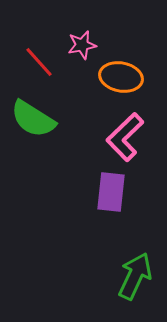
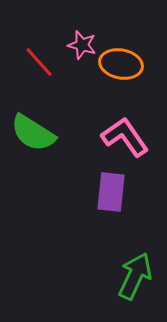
pink star: rotated 28 degrees clockwise
orange ellipse: moved 13 px up
green semicircle: moved 14 px down
pink L-shape: rotated 99 degrees clockwise
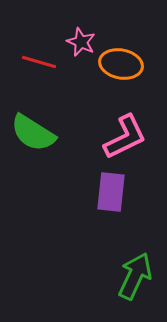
pink star: moved 1 px left, 3 px up; rotated 8 degrees clockwise
red line: rotated 32 degrees counterclockwise
pink L-shape: rotated 99 degrees clockwise
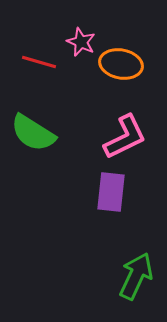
green arrow: moved 1 px right
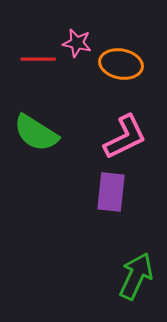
pink star: moved 4 px left, 1 px down; rotated 12 degrees counterclockwise
red line: moved 1 px left, 3 px up; rotated 16 degrees counterclockwise
green semicircle: moved 3 px right
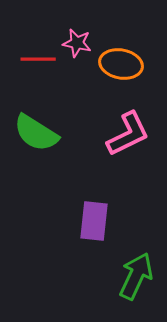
pink L-shape: moved 3 px right, 3 px up
purple rectangle: moved 17 px left, 29 px down
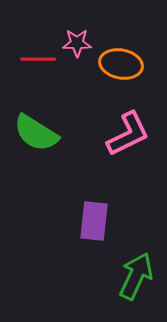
pink star: rotated 12 degrees counterclockwise
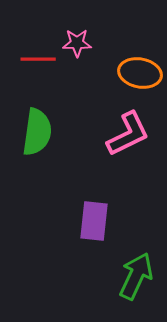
orange ellipse: moved 19 px right, 9 px down
green semicircle: moved 1 px right, 1 px up; rotated 114 degrees counterclockwise
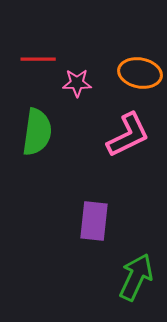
pink star: moved 40 px down
pink L-shape: moved 1 px down
green arrow: moved 1 px down
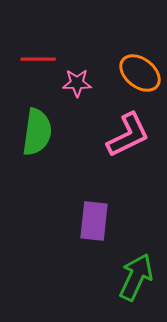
orange ellipse: rotated 27 degrees clockwise
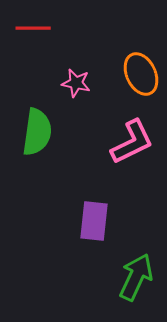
red line: moved 5 px left, 31 px up
orange ellipse: moved 1 px right, 1 px down; rotated 27 degrees clockwise
pink star: moved 1 px left; rotated 12 degrees clockwise
pink L-shape: moved 4 px right, 7 px down
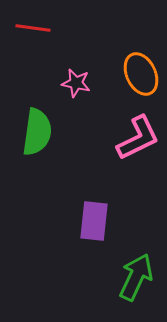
red line: rotated 8 degrees clockwise
pink L-shape: moved 6 px right, 4 px up
